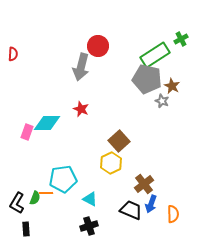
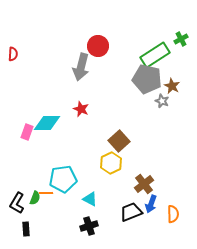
black trapezoid: moved 2 px down; rotated 45 degrees counterclockwise
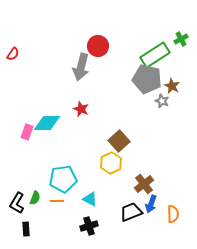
red semicircle: rotated 32 degrees clockwise
orange line: moved 11 px right, 8 px down
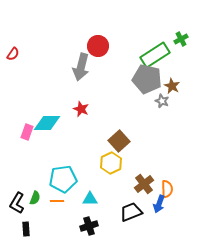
cyan triangle: rotated 28 degrees counterclockwise
blue arrow: moved 8 px right
orange semicircle: moved 6 px left, 25 px up
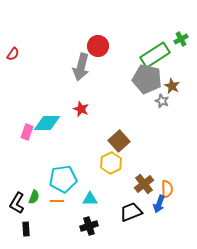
green semicircle: moved 1 px left, 1 px up
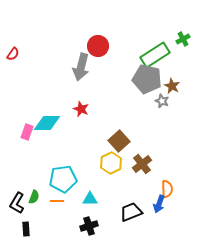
green cross: moved 2 px right
brown cross: moved 2 px left, 20 px up
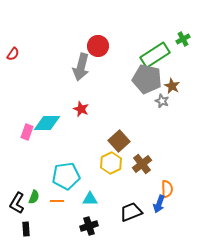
cyan pentagon: moved 3 px right, 3 px up
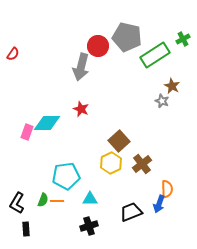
gray pentagon: moved 20 px left, 42 px up
green semicircle: moved 9 px right, 3 px down
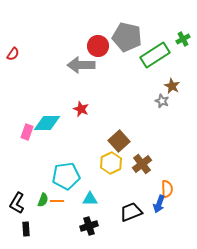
gray arrow: moved 2 px up; rotated 76 degrees clockwise
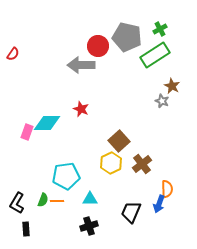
green cross: moved 23 px left, 10 px up
black trapezoid: rotated 45 degrees counterclockwise
